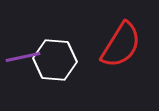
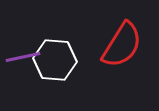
red semicircle: moved 1 px right
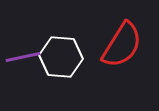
white hexagon: moved 6 px right, 3 px up
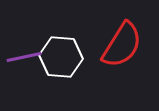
purple line: moved 1 px right
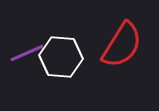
purple line: moved 3 px right, 4 px up; rotated 12 degrees counterclockwise
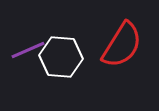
purple line: moved 1 px right, 3 px up
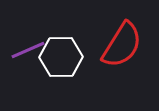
white hexagon: rotated 6 degrees counterclockwise
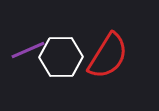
red semicircle: moved 14 px left, 11 px down
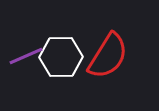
purple line: moved 2 px left, 6 px down
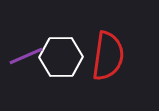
red semicircle: rotated 24 degrees counterclockwise
